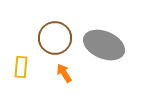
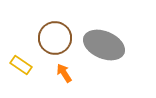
yellow rectangle: moved 2 px up; rotated 60 degrees counterclockwise
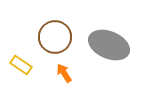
brown circle: moved 1 px up
gray ellipse: moved 5 px right
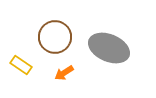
gray ellipse: moved 3 px down
orange arrow: rotated 90 degrees counterclockwise
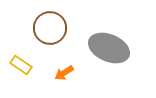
brown circle: moved 5 px left, 9 px up
